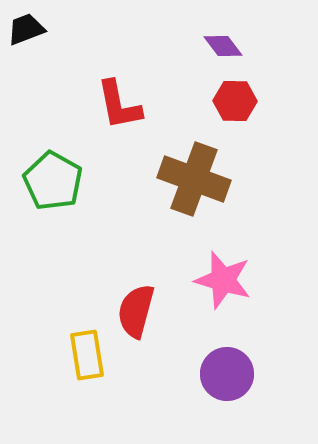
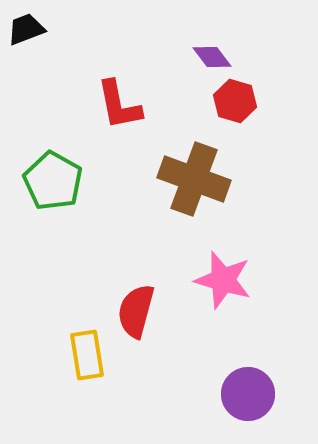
purple diamond: moved 11 px left, 11 px down
red hexagon: rotated 15 degrees clockwise
purple circle: moved 21 px right, 20 px down
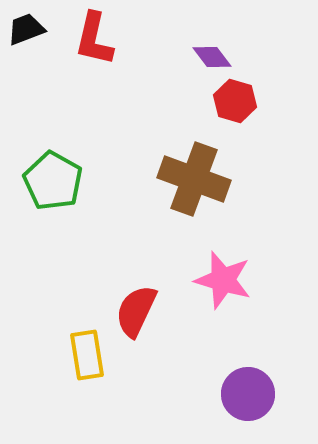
red L-shape: moved 25 px left, 66 px up; rotated 24 degrees clockwise
red semicircle: rotated 10 degrees clockwise
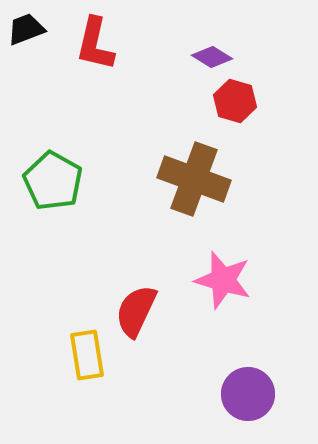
red L-shape: moved 1 px right, 5 px down
purple diamond: rotated 21 degrees counterclockwise
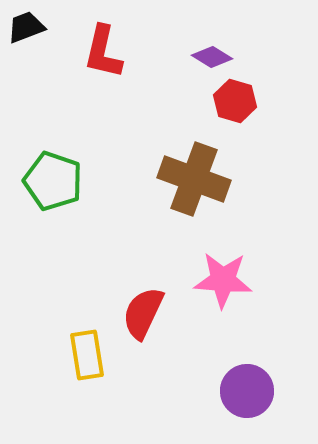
black trapezoid: moved 2 px up
red L-shape: moved 8 px right, 8 px down
green pentagon: rotated 10 degrees counterclockwise
pink star: rotated 12 degrees counterclockwise
red semicircle: moved 7 px right, 2 px down
purple circle: moved 1 px left, 3 px up
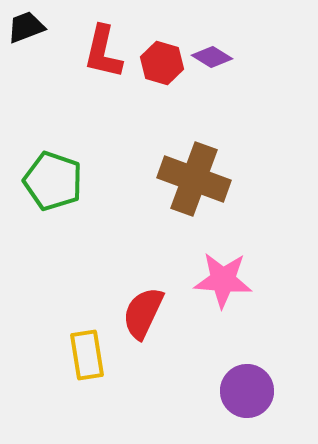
red hexagon: moved 73 px left, 38 px up
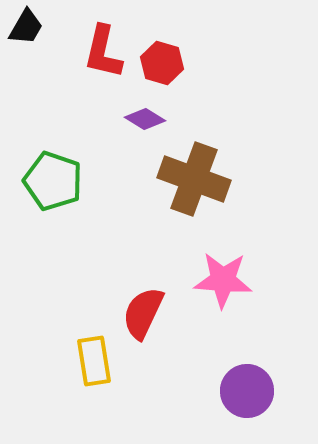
black trapezoid: rotated 141 degrees clockwise
purple diamond: moved 67 px left, 62 px down
yellow rectangle: moved 7 px right, 6 px down
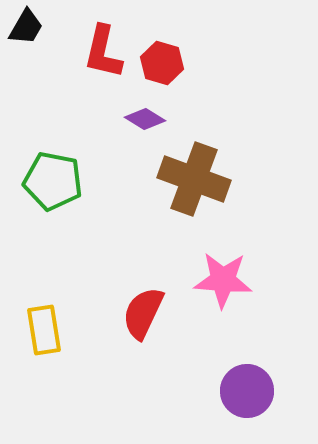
green pentagon: rotated 8 degrees counterclockwise
yellow rectangle: moved 50 px left, 31 px up
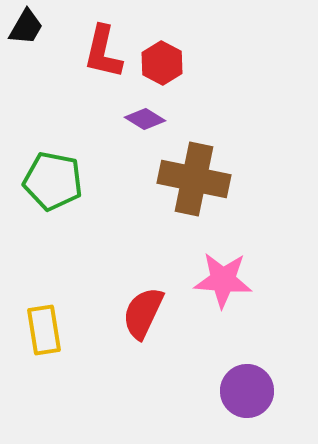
red hexagon: rotated 12 degrees clockwise
brown cross: rotated 8 degrees counterclockwise
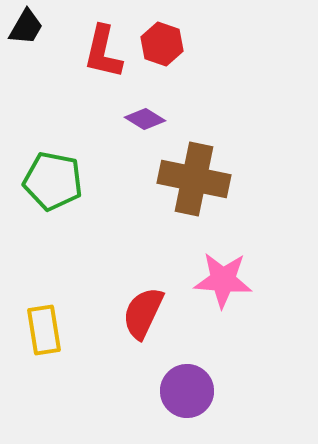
red hexagon: moved 19 px up; rotated 9 degrees counterclockwise
purple circle: moved 60 px left
